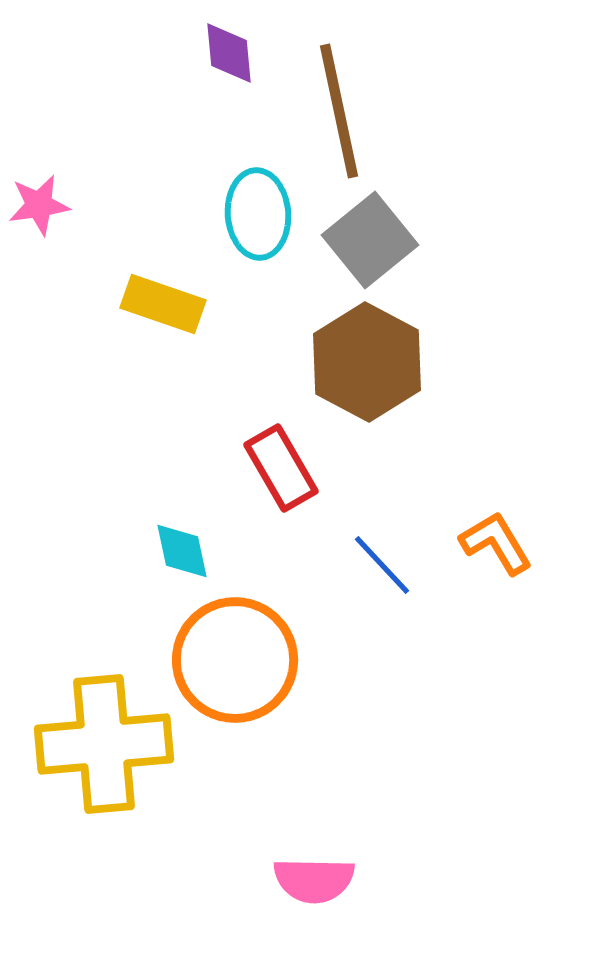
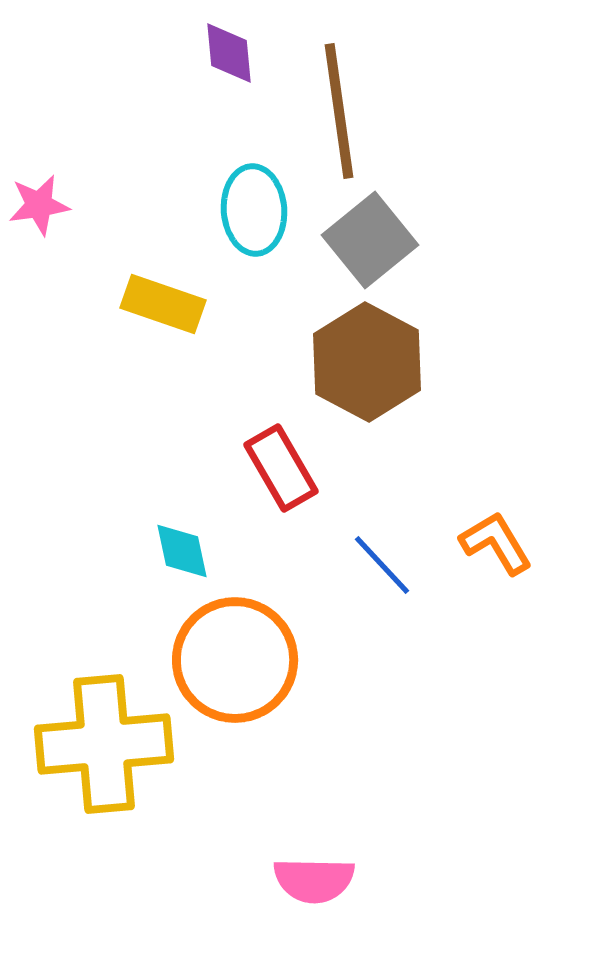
brown line: rotated 4 degrees clockwise
cyan ellipse: moved 4 px left, 4 px up
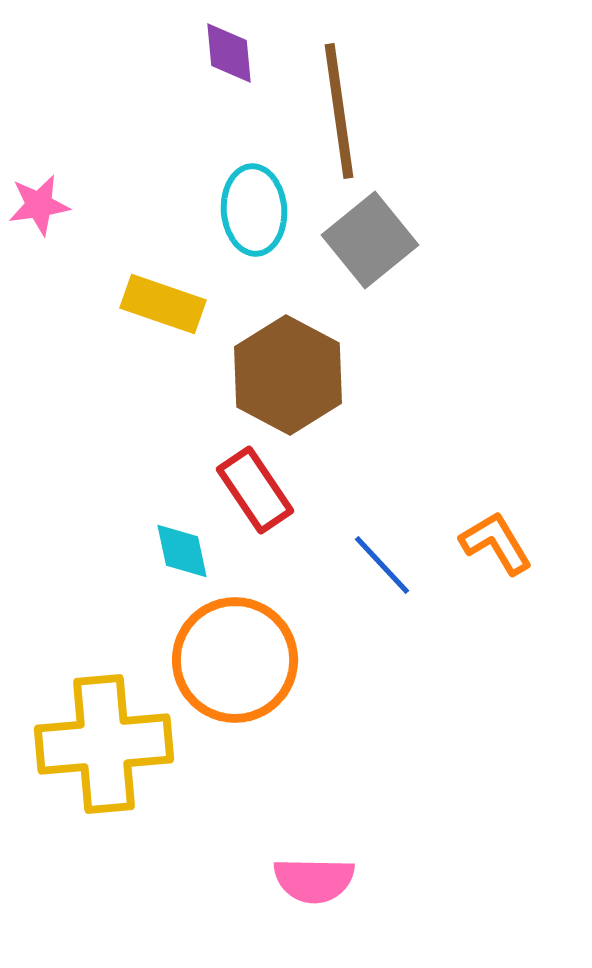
brown hexagon: moved 79 px left, 13 px down
red rectangle: moved 26 px left, 22 px down; rotated 4 degrees counterclockwise
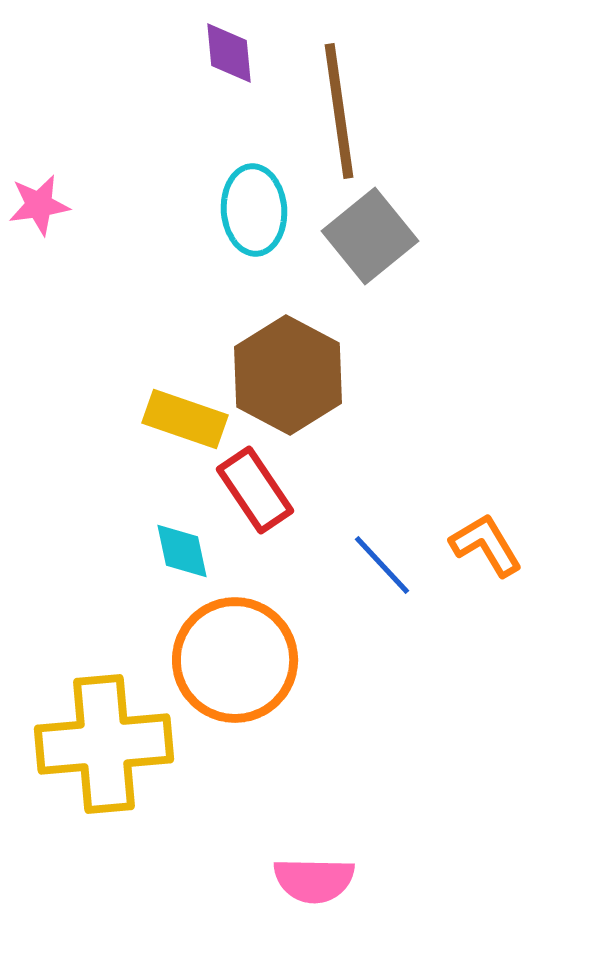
gray square: moved 4 px up
yellow rectangle: moved 22 px right, 115 px down
orange L-shape: moved 10 px left, 2 px down
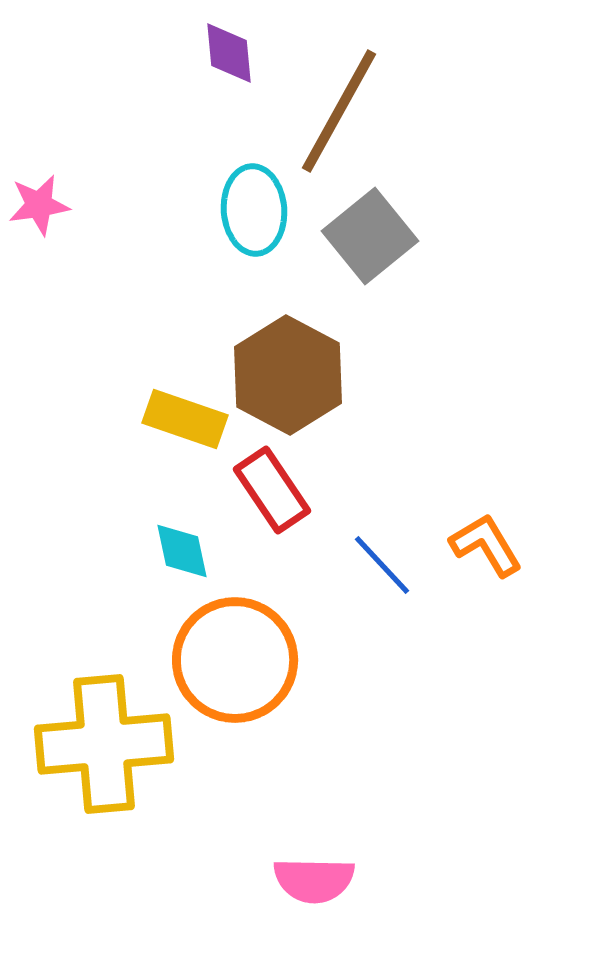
brown line: rotated 37 degrees clockwise
red rectangle: moved 17 px right
